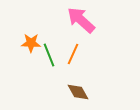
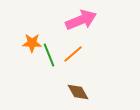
pink arrow: rotated 116 degrees clockwise
orange star: moved 1 px right
orange line: rotated 25 degrees clockwise
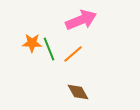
green line: moved 6 px up
